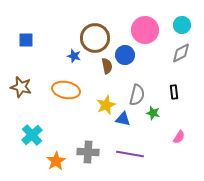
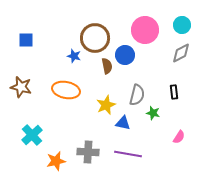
blue triangle: moved 4 px down
purple line: moved 2 px left
orange star: rotated 18 degrees clockwise
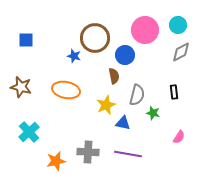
cyan circle: moved 4 px left
gray diamond: moved 1 px up
brown semicircle: moved 7 px right, 10 px down
cyan cross: moved 3 px left, 3 px up
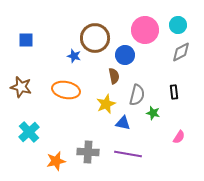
yellow star: moved 1 px up
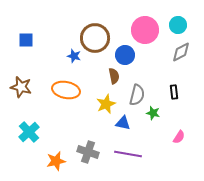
gray cross: rotated 15 degrees clockwise
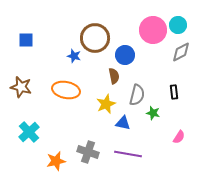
pink circle: moved 8 px right
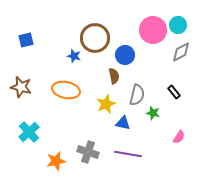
blue square: rotated 14 degrees counterclockwise
black rectangle: rotated 32 degrees counterclockwise
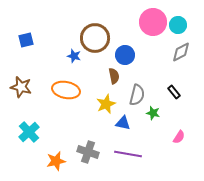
pink circle: moved 8 px up
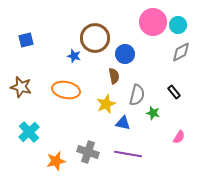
blue circle: moved 1 px up
